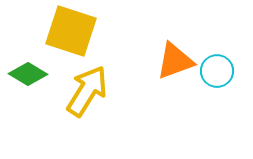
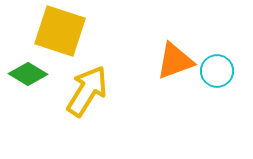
yellow square: moved 11 px left
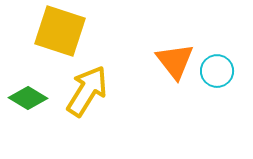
orange triangle: rotated 48 degrees counterclockwise
green diamond: moved 24 px down
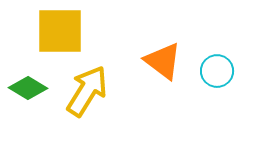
yellow square: rotated 18 degrees counterclockwise
orange triangle: moved 12 px left; rotated 15 degrees counterclockwise
green diamond: moved 10 px up
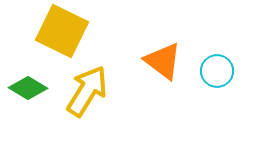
yellow square: moved 2 px right; rotated 26 degrees clockwise
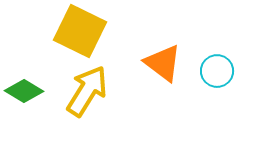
yellow square: moved 18 px right
orange triangle: moved 2 px down
green diamond: moved 4 px left, 3 px down
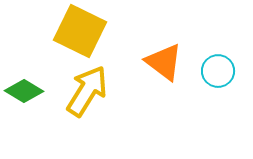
orange triangle: moved 1 px right, 1 px up
cyan circle: moved 1 px right
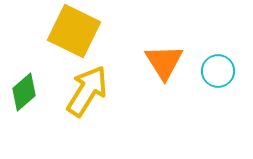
yellow square: moved 6 px left
orange triangle: rotated 21 degrees clockwise
green diamond: moved 1 px down; rotated 72 degrees counterclockwise
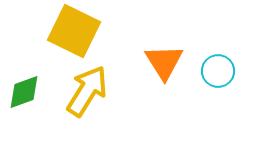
green diamond: rotated 21 degrees clockwise
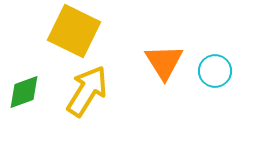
cyan circle: moved 3 px left
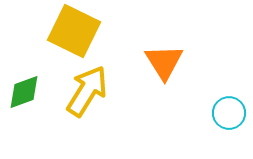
cyan circle: moved 14 px right, 42 px down
